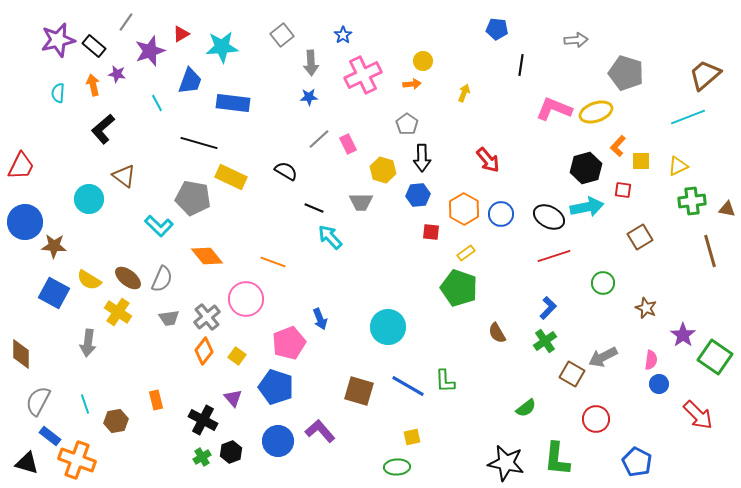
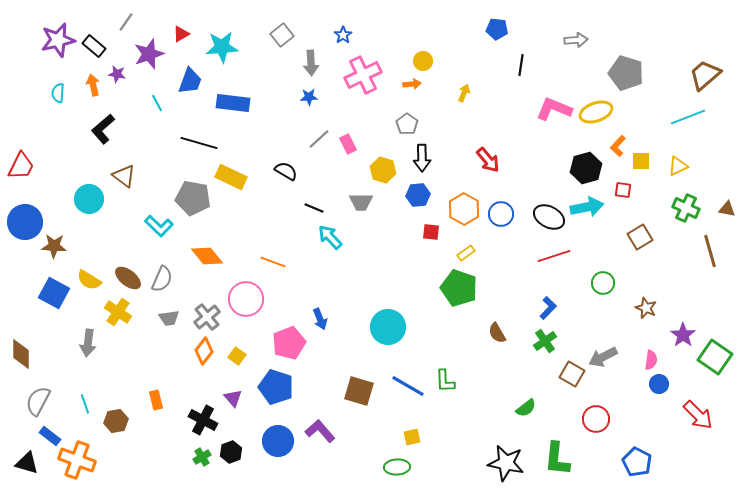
purple star at (150, 51): moved 1 px left, 3 px down
green cross at (692, 201): moved 6 px left, 7 px down; rotated 32 degrees clockwise
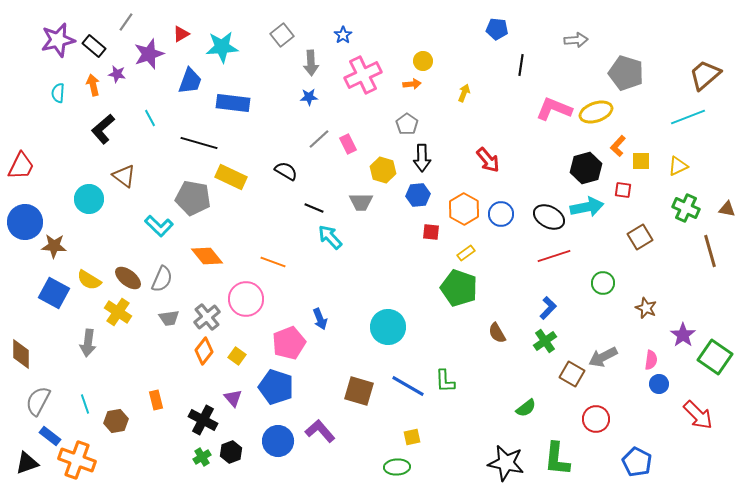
cyan line at (157, 103): moved 7 px left, 15 px down
black triangle at (27, 463): rotated 35 degrees counterclockwise
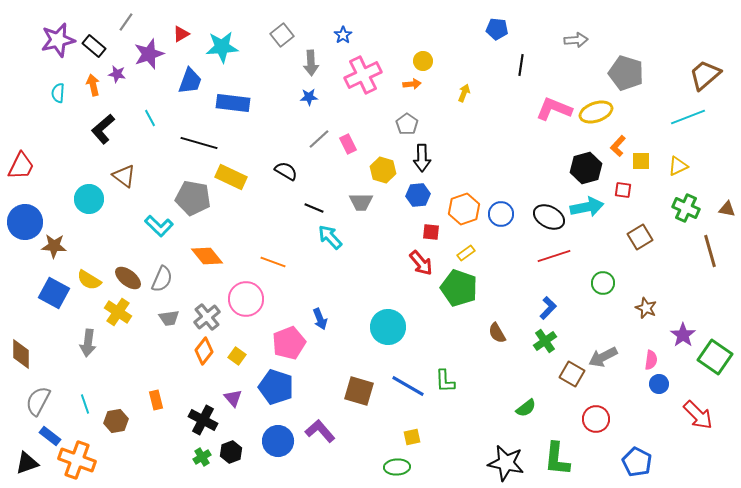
red arrow at (488, 160): moved 67 px left, 103 px down
orange hexagon at (464, 209): rotated 12 degrees clockwise
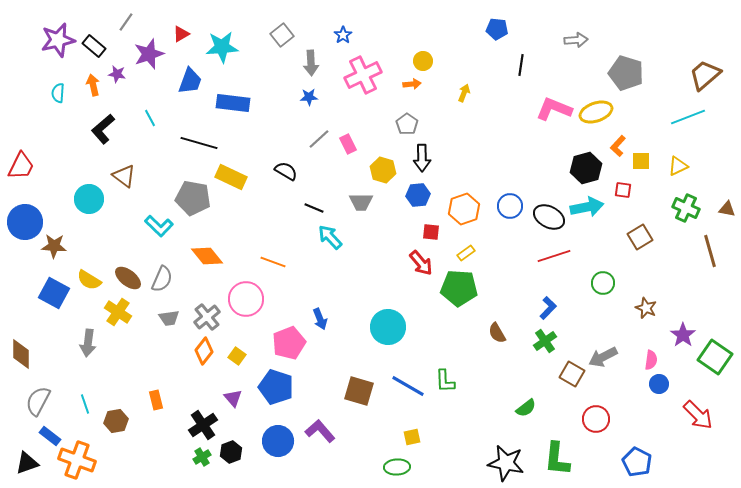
blue circle at (501, 214): moved 9 px right, 8 px up
green pentagon at (459, 288): rotated 15 degrees counterclockwise
black cross at (203, 420): moved 5 px down; rotated 28 degrees clockwise
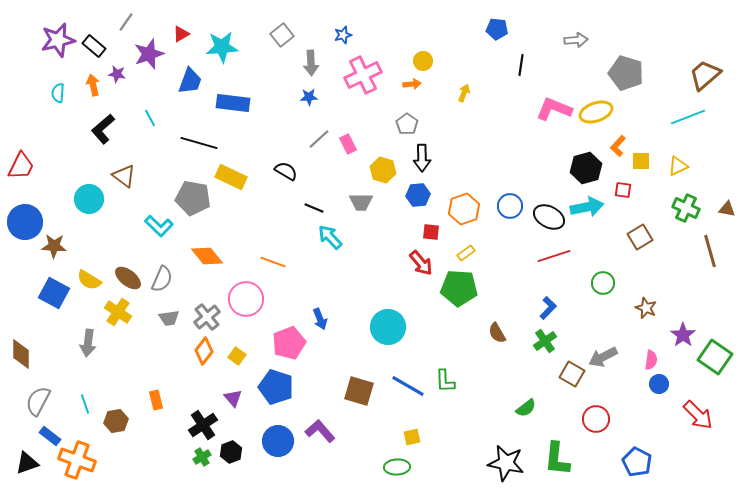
blue star at (343, 35): rotated 18 degrees clockwise
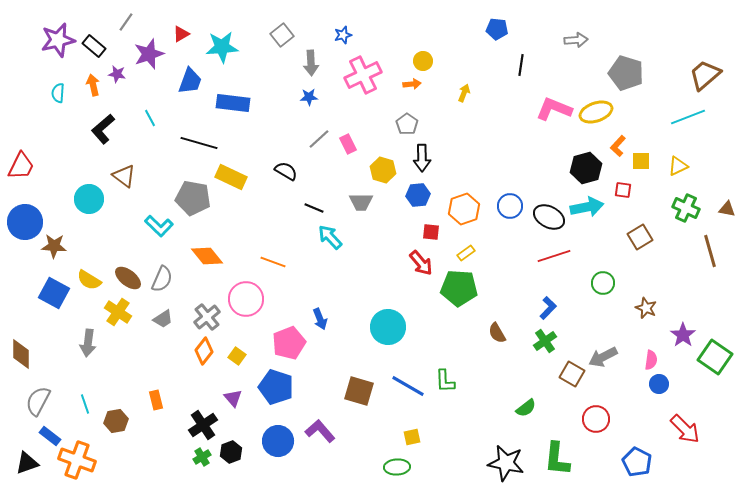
gray trapezoid at (169, 318): moved 6 px left, 1 px down; rotated 25 degrees counterclockwise
red arrow at (698, 415): moved 13 px left, 14 px down
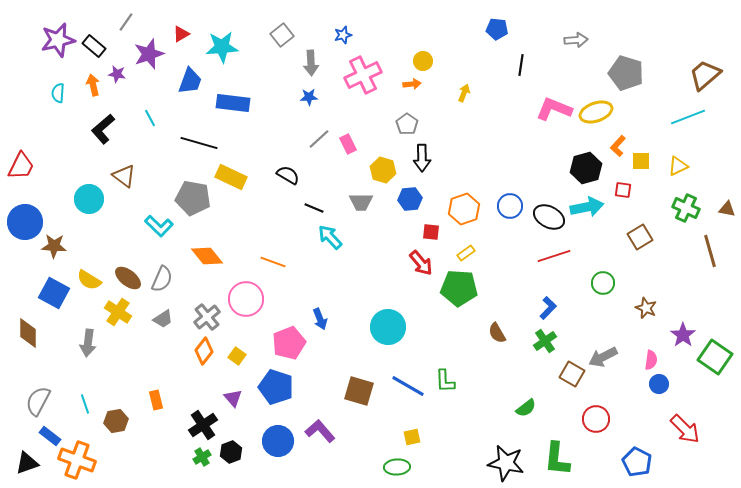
black semicircle at (286, 171): moved 2 px right, 4 px down
blue hexagon at (418, 195): moved 8 px left, 4 px down
brown diamond at (21, 354): moved 7 px right, 21 px up
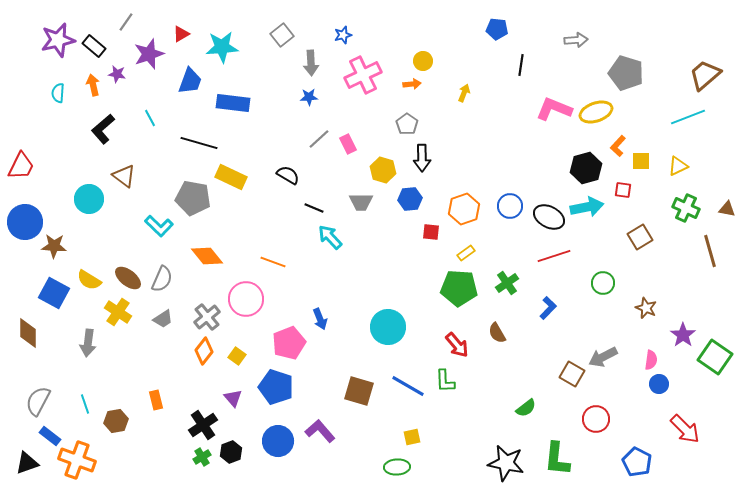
red arrow at (421, 263): moved 36 px right, 82 px down
green cross at (545, 341): moved 38 px left, 58 px up
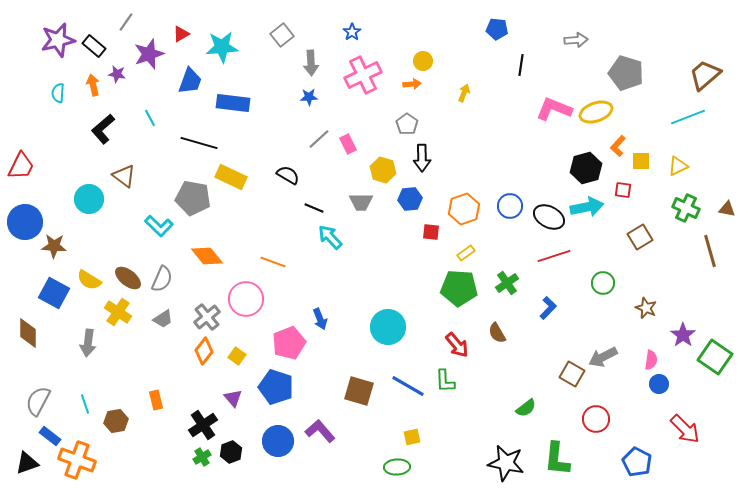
blue star at (343, 35): moved 9 px right, 3 px up; rotated 18 degrees counterclockwise
